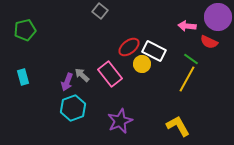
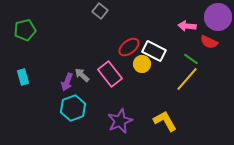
yellow line: rotated 12 degrees clockwise
yellow L-shape: moved 13 px left, 5 px up
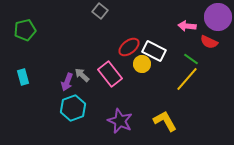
purple star: rotated 25 degrees counterclockwise
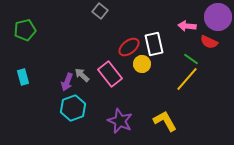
white rectangle: moved 7 px up; rotated 50 degrees clockwise
